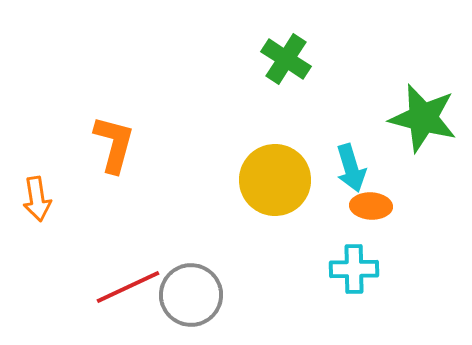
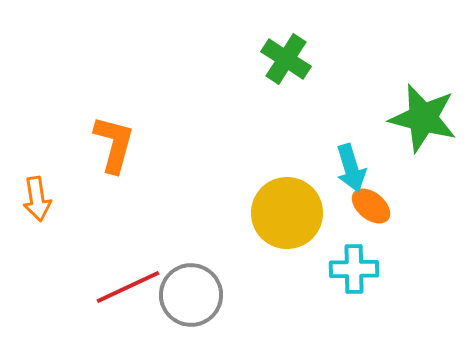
yellow circle: moved 12 px right, 33 px down
orange ellipse: rotated 36 degrees clockwise
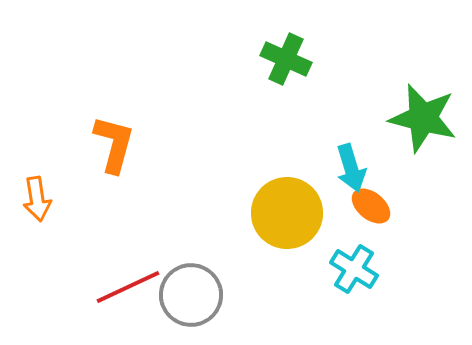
green cross: rotated 9 degrees counterclockwise
cyan cross: rotated 33 degrees clockwise
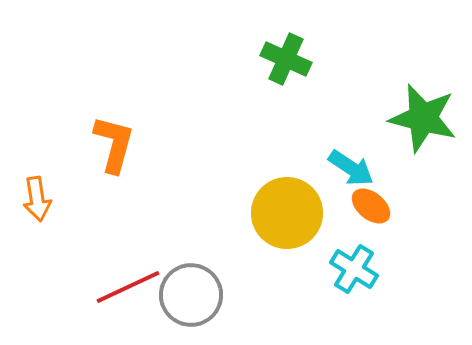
cyan arrow: rotated 39 degrees counterclockwise
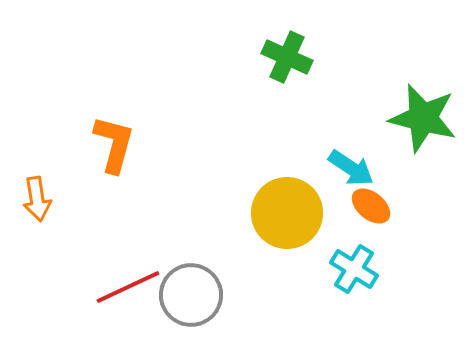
green cross: moved 1 px right, 2 px up
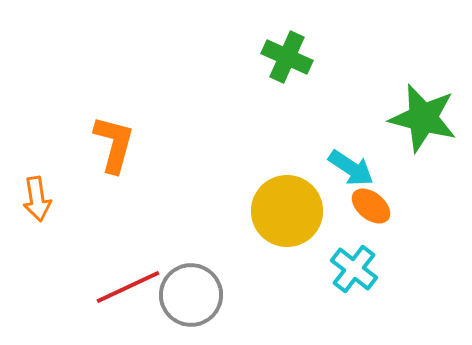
yellow circle: moved 2 px up
cyan cross: rotated 6 degrees clockwise
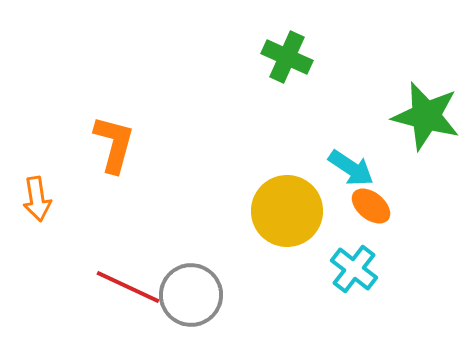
green star: moved 3 px right, 2 px up
red line: rotated 50 degrees clockwise
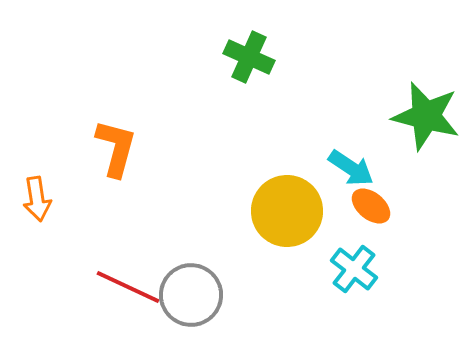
green cross: moved 38 px left
orange L-shape: moved 2 px right, 4 px down
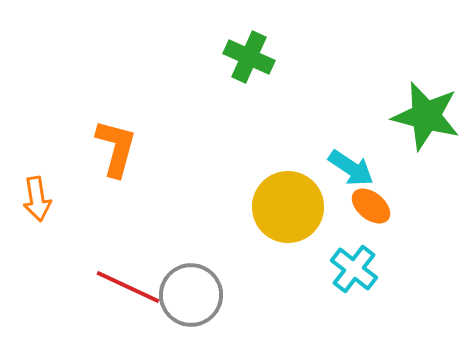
yellow circle: moved 1 px right, 4 px up
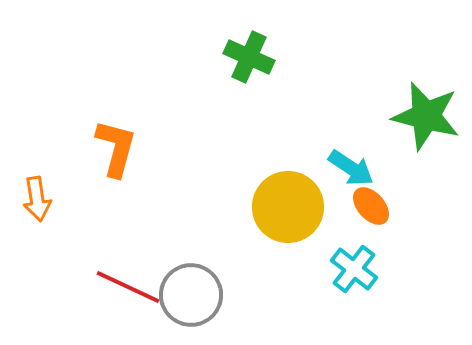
orange ellipse: rotated 9 degrees clockwise
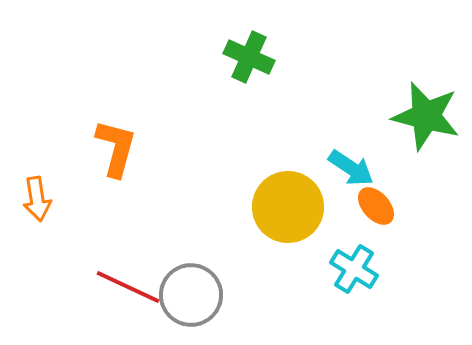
orange ellipse: moved 5 px right
cyan cross: rotated 6 degrees counterclockwise
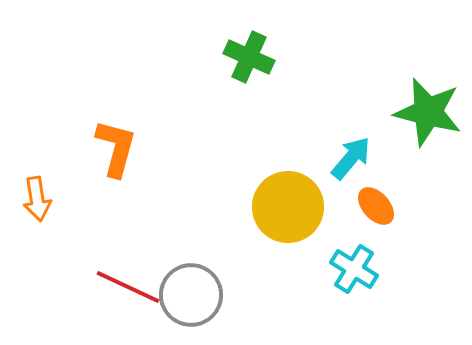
green star: moved 2 px right, 4 px up
cyan arrow: moved 10 px up; rotated 84 degrees counterclockwise
